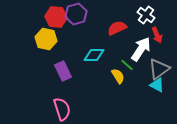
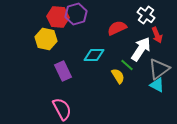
red hexagon: moved 2 px right
pink semicircle: rotated 10 degrees counterclockwise
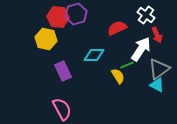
green line: rotated 64 degrees counterclockwise
